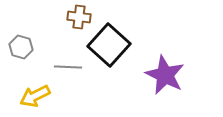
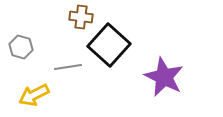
brown cross: moved 2 px right
gray line: rotated 12 degrees counterclockwise
purple star: moved 1 px left, 2 px down
yellow arrow: moved 1 px left, 1 px up
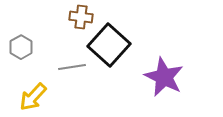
gray hexagon: rotated 15 degrees clockwise
gray line: moved 4 px right
yellow arrow: moved 1 px left, 2 px down; rotated 20 degrees counterclockwise
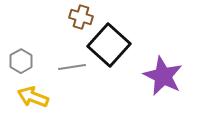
brown cross: rotated 10 degrees clockwise
gray hexagon: moved 14 px down
purple star: moved 1 px left, 1 px up
yellow arrow: rotated 68 degrees clockwise
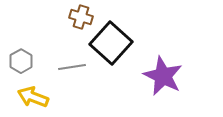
black square: moved 2 px right, 2 px up
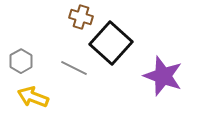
gray line: moved 2 px right, 1 px down; rotated 36 degrees clockwise
purple star: rotated 6 degrees counterclockwise
